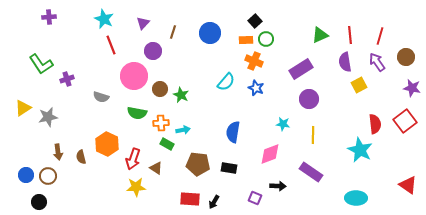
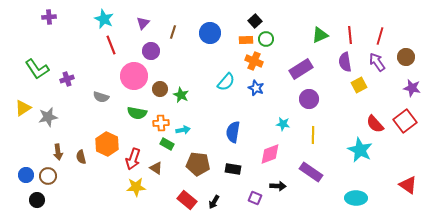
purple circle at (153, 51): moved 2 px left
green L-shape at (41, 64): moved 4 px left, 5 px down
red semicircle at (375, 124): rotated 144 degrees clockwise
black rectangle at (229, 168): moved 4 px right, 1 px down
red rectangle at (190, 199): moved 3 px left, 1 px down; rotated 36 degrees clockwise
black circle at (39, 202): moved 2 px left, 2 px up
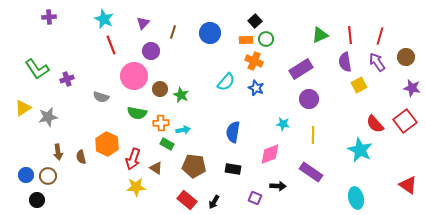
brown pentagon at (198, 164): moved 4 px left, 2 px down
cyan ellipse at (356, 198): rotated 75 degrees clockwise
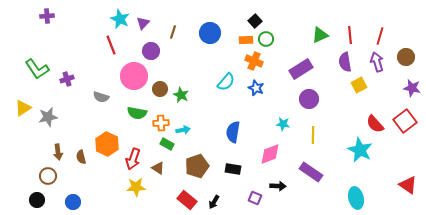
purple cross at (49, 17): moved 2 px left, 1 px up
cyan star at (104, 19): moved 16 px right
purple arrow at (377, 62): rotated 18 degrees clockwise
brown pentagon at (194, 166): moved 3 px right; rotated 25 degrees counterclockwise
brown triangle at (156, 168): moved 2 px right
blue circle at (26, 175): moved 47 px right, 27 px down
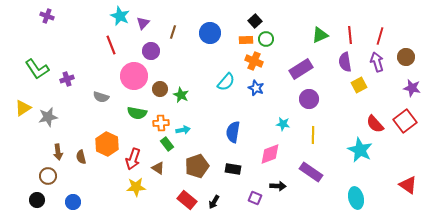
purple cross at (47, 16): rotated 24 degrees clockwise
cyan star at (120, 19): moved 3 px up
green rectangle at (167, 144): rotated 24 degrees clockwise
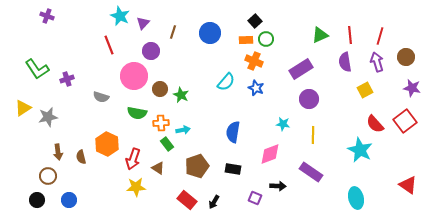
red line at (111, 45): moved 2 px left
yellow square at (359, 85): moved 6 px right, 5 px down
blue circle at (73, 202): moved 4 px left, 2 px up
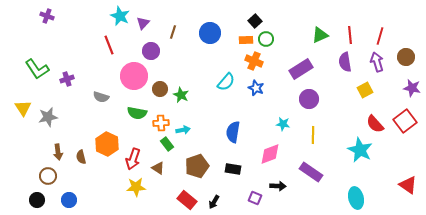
yellow triangle at (23, 108): rotated 30 degrees counterclockwise
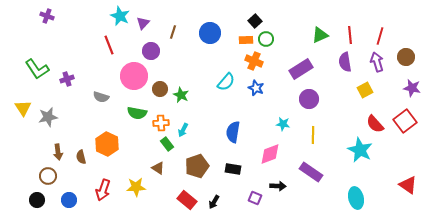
cyan arrow at (183, 130): rotated 128 degrees clockwise
red arrow at (133, 159): moved 30 px left, 31 px down
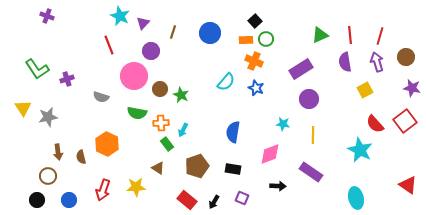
purple square at (255, 198): moved 13 px left
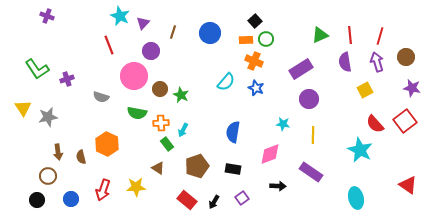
purple square at (242, 198): rotated 32 degrees clockwise
blue circle at (69, 200): moved 2 px right, 1 px up
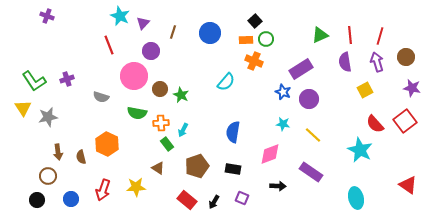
green L-shape at (37, 69): moved 3 px left, 12 px down
blue star at (256, 88): moved 27 px right, 4 px down
yellow line at (313, 135): rotated 48 degrees counterclockwise
purple square at (242, 198): rotated 32 degrees counterclockwise
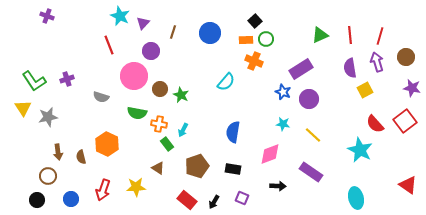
purple semicircle at (345, 62): moved 5 px right, 6 px down
orange cross at (161, 123): moved 2 px left, 1 px down; rotated 14 degrees clockwise
